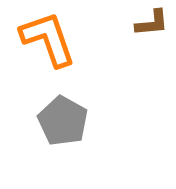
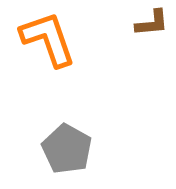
gray pentagon: moved 4 px right, 28 px down
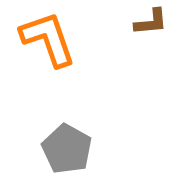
brown L-shape: moved 1 px left, 1 px up
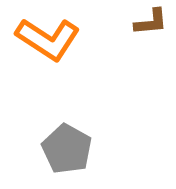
orange L-shape: rotated 142 degrees clockwise
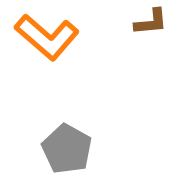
orange L-shape: moved 1 px left, 2 px up; rotated 8 degrees clockwise
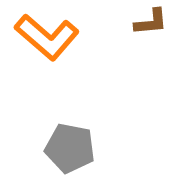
gray pentagon: moved 3 px right, 1 px up; rotated 18 degrees counterclockwise
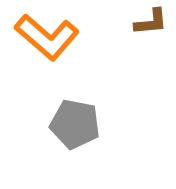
gray pentagon: moved 5 px right, 24 px up
